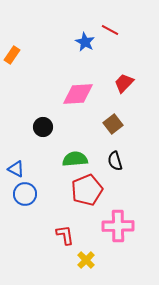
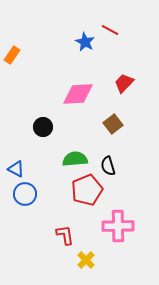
black semicircle: moved 7 px left, 5 px down
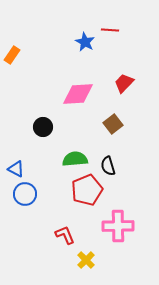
red line: rotated 24 degrees counterclockwise
red L-shape: rotated 15 degrees counterclockwise
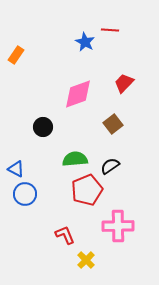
orange rectangle: moved 4 px right
pink diamond: rotated 16 degrees counterclockwise
black semicircle: moved 2 px right; rotated 72 degrees clockwise
